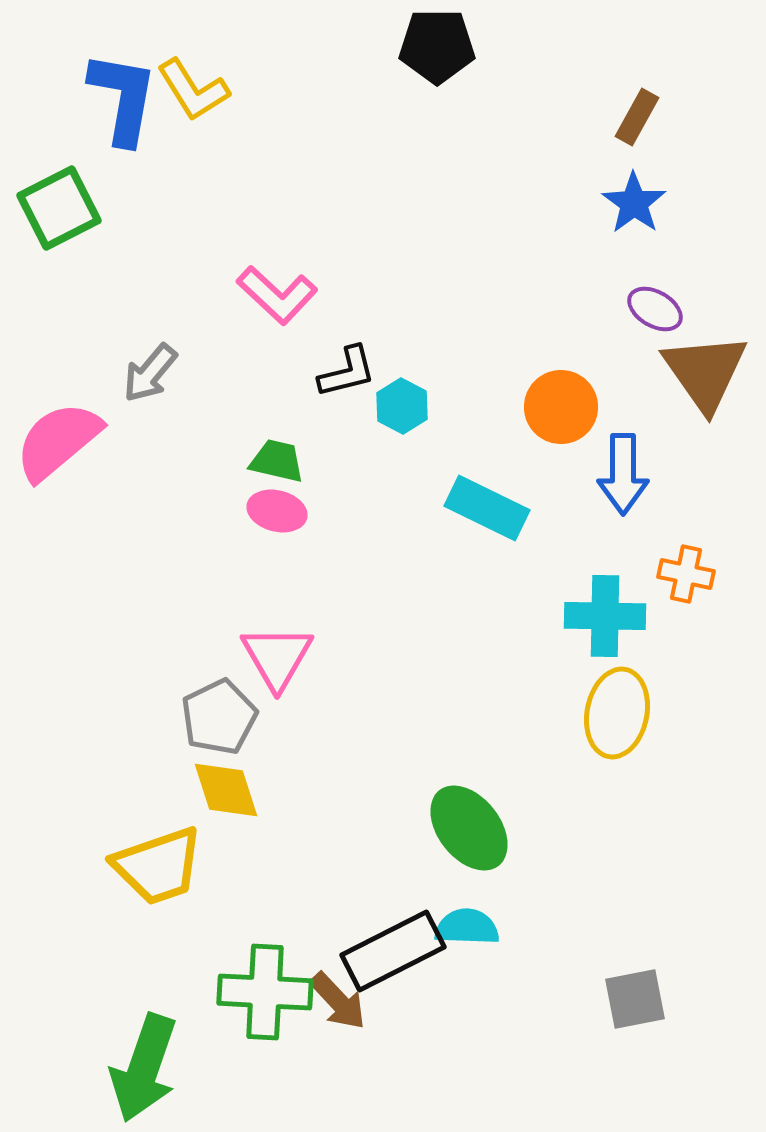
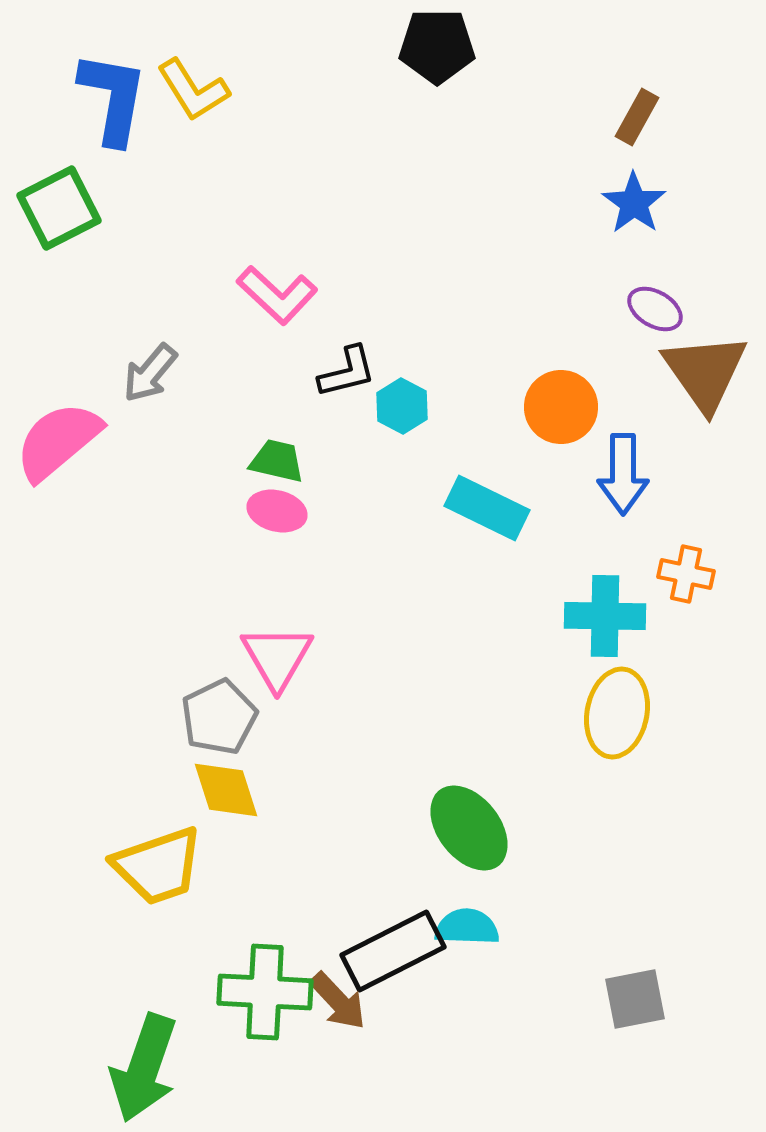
blue L-shape: moved 10 px left
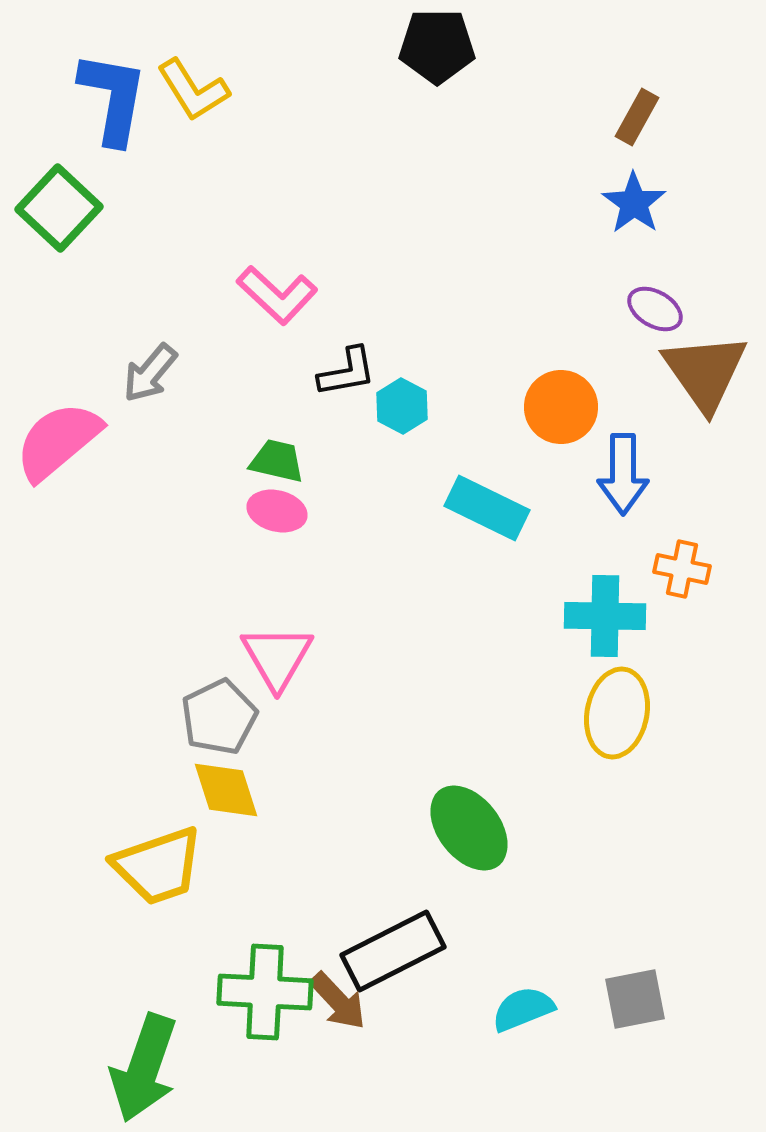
green square: rotated 20 degrees counterclockwise
black L-shape: rotated 4 degrees clockwise
orange cross: moved 4 px left, 5 px up
cyan semicircle: moved 56 px right, 82 px down; rotated 24 degrees counterclockwise
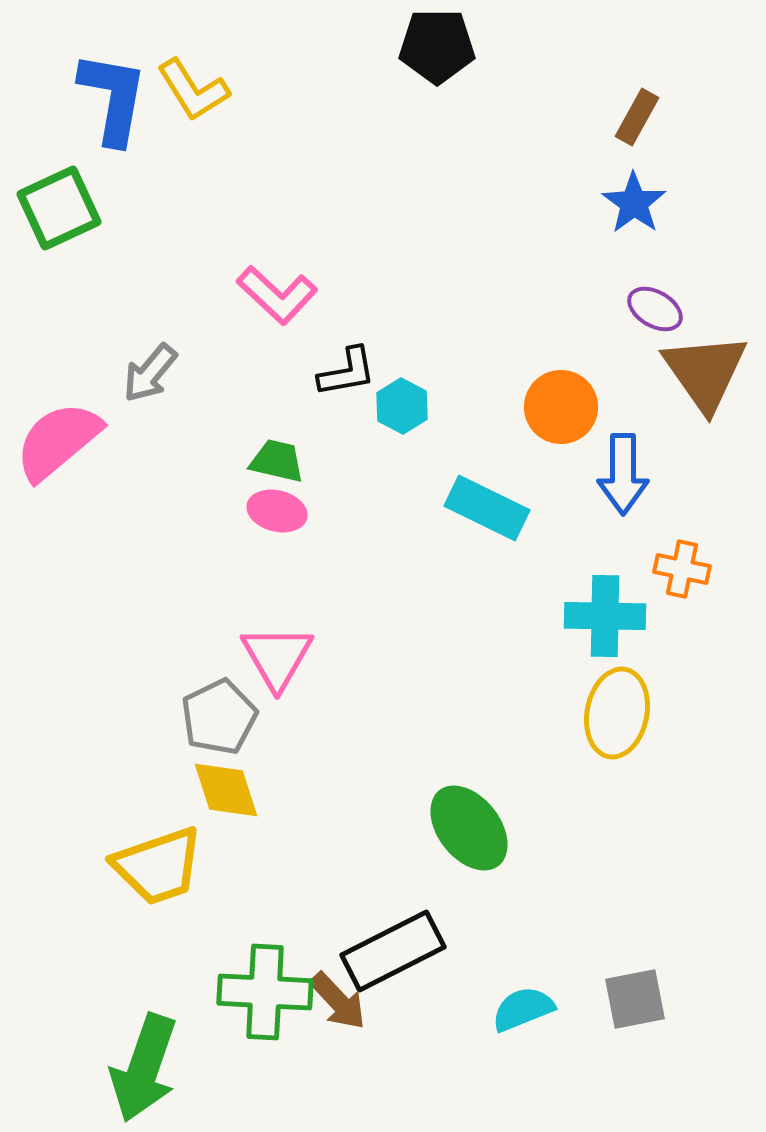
green square: rotated 22 degrees clockwise
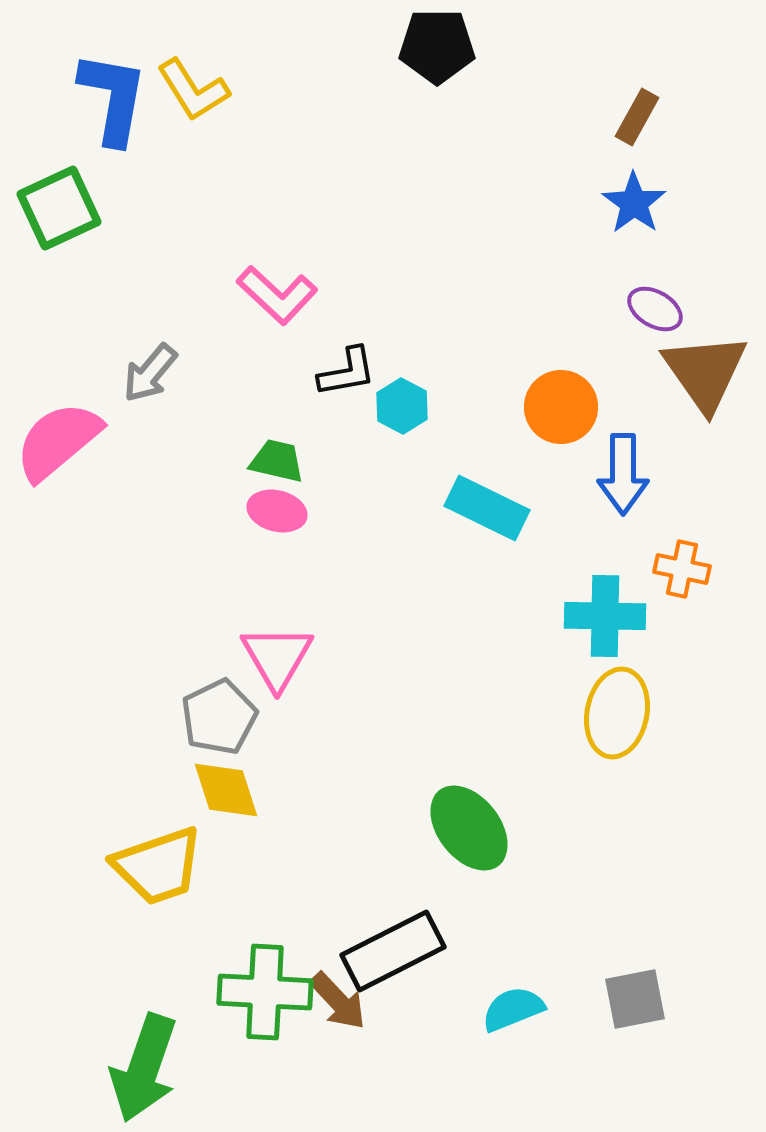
cyan semicircle: moved 10 px left
